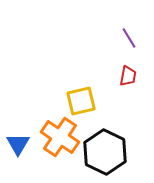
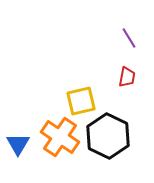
red trapezoid: moved 1 px left, 1 px down
black hexagon: moved 3 px right, 16 px up
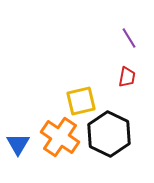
black hexagon: moved 1 px right, 2 px up
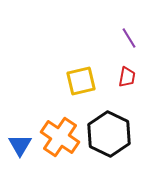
yellow square: moved 20 px up
blue triangle: moved 2 px right, 1 px down
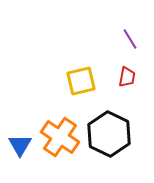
purple line: moved 1 px right, 1 px down
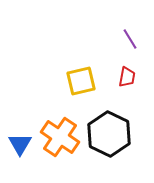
blue triangle: moved 1 px up
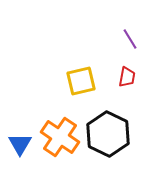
black hexagon: moved 1 px left
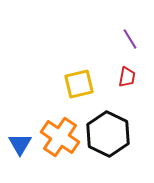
yellow square: moved 2 px left, 3 px down
